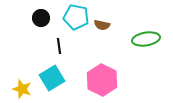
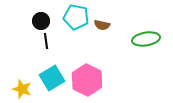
black circle: moved 3 px down
black line: moved 13 px left, 5 px up
pink hexagon: moved 15 px left
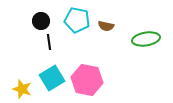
cyan pentagon: moved 1 px right, 3 px down
brown semicircle: moved 4 px right, 1 px down
black line: moved 3 px right, 1 px down
pink hexagon: rotated 16 degrees counterclockwise
